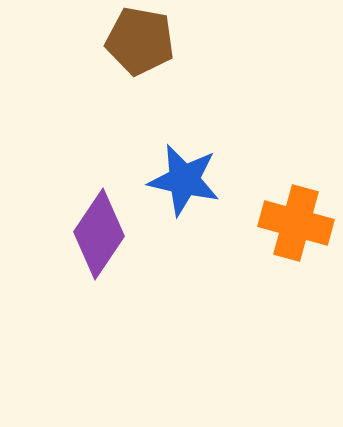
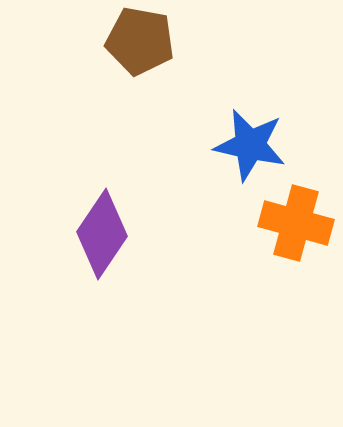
blue star: moved 66 px right, 35 px up
purple diamond: moved 3 px right
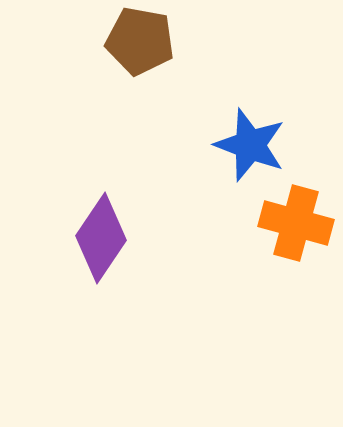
blue star: rotated 8 degrees clockwise
purple diamond: moved 1 px left, 4 px down
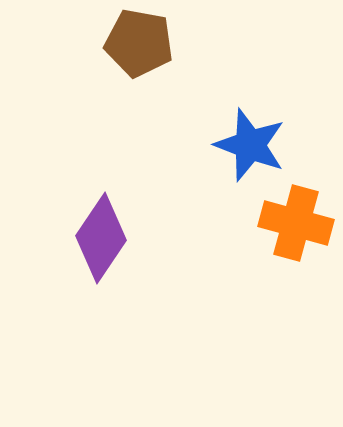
brown pentagon: moved 1 px left, 2 px down
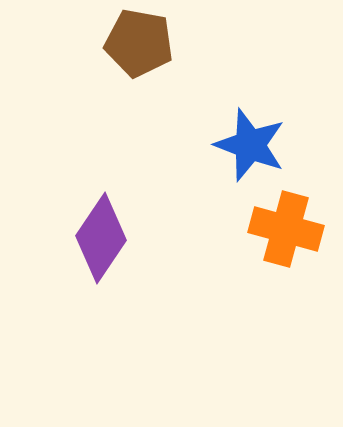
orange cross: moved 10 px left, 6 px down
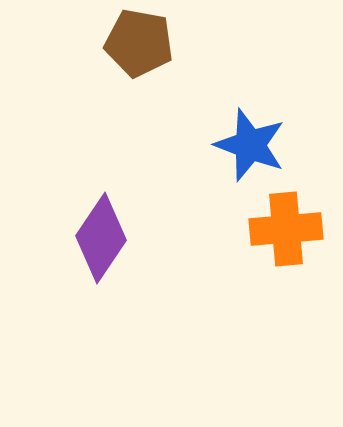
orange cross: rotated 20 degrees counterclockwise
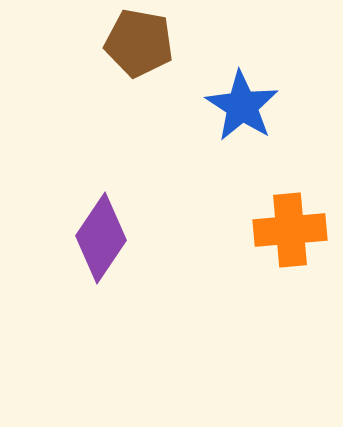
blue star: moved 8 px left, 39 px up; rotated 12 degrees clockwise
orange cross: moved 4 px right, 1 px down
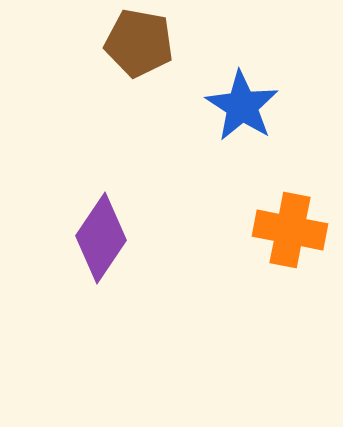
orange cross: rotated 16 degrees clockwise
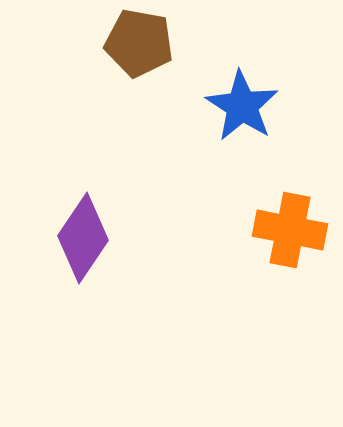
purple diamond: moved 18 px left
